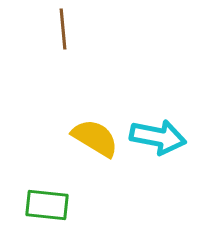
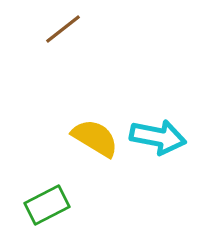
brown line: rotated 57 degrees clockwise
green rectangle: rotated 33 degrees counterclockwise
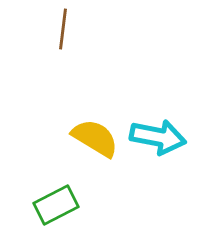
brown line: rotated 45 degrees counterclockwise
green rectangle: moved 9 px right
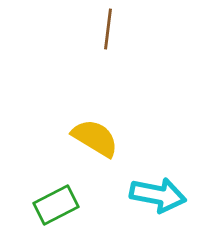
brown line: moved 45 px right
cyan arrow: moved 58 px down
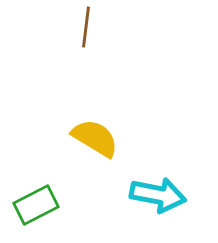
brown line: moved 22 px left, 2 px up
green rectangle: moved 20 px left
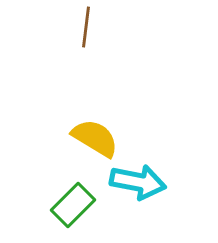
cyan arrow: moved 20 px left, 13 px up
green rectangle: moved 37 px right; rotated 18 degrees counterclockwise
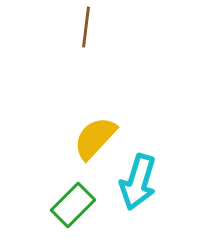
yellow semicircle: rotated 78 degrees counterclockwise
cyan arrow: rotated 96 degrees clockwise
